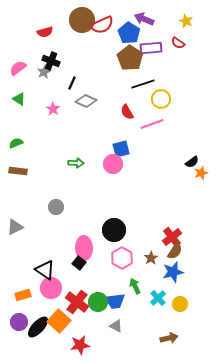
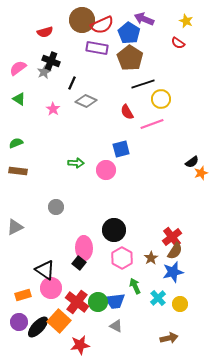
purple rectangle at (151, 48): moved 54 px left; rotated 15 degrees clockwise
pink circle at (113, 164): moved 7 px left, 6 px down
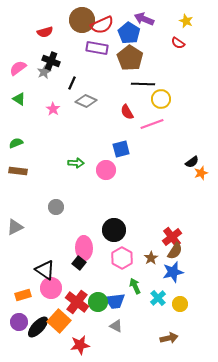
black line at (143, 84): rotated 20 degrees clockwise
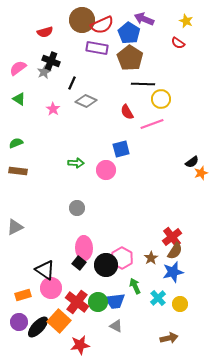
gray circle at (56, 207): moved 21 px right, 1 px down
black circle at (114, 230): moved 8 px left, 35 px down
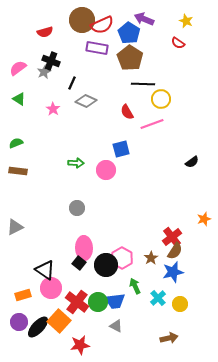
orange star at (201, 173): moved 3 px right, 46 px down
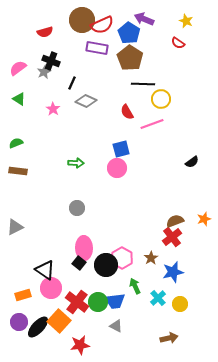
pink circle at (106, 170): moved 11 px right, 2 px up
brown semicircle at (175, 251): moved 30 px up; rotated 144 degrees counterclockwise
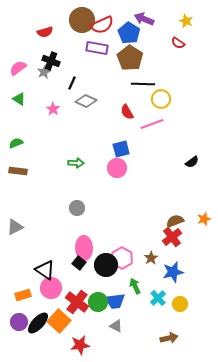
black ellipse at (38, 327): moved 4 px up
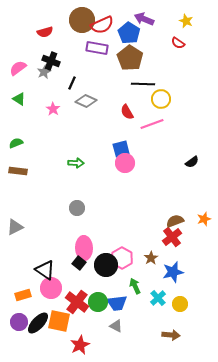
pink circle at (117, 168): moved 8 px right, 5 px up
blue trapezoid at (115, 301): moved 2 px right, 2 px down
orange square at (59, 321): rotated 30 degrees counterclockwise
brown arrow at (169, 338): moved 2 px right, 3 px up; rotated 18 degrees clockwise
red star at (80, 345): rotated 18 degrees counterclockwise
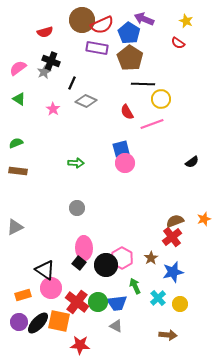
brown arrow at (171, 335): moved 3 px left
red star at (80, 345): rotated 30 degrees clockwise
